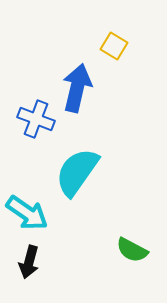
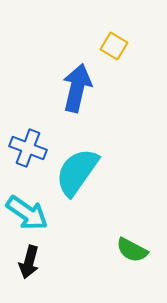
blue cross: moved 8 px left, 29 px down
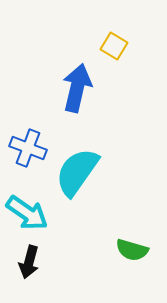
green semicircle: rotated 12 degrees counterclockwise
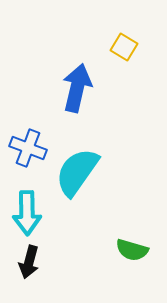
yellow square: moved 10 px right, 1 px down
cyan arrow: rotated 54 degrees clockwise
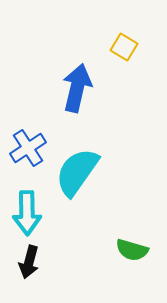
blue cross: rotated 36 degrees clockwise
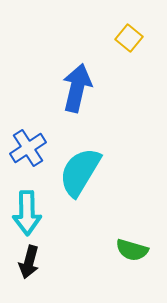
yellow square: moved 5 px right, 9 px up; rotated 8 degrees clockwise
cyan semicircle: moved 3 px right; rotated 4 degrees counterclockwise
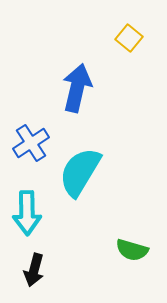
blue cross: moved 3 px right, 5 px up
black arrow: moved 5 px right, 8 px down
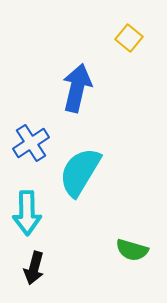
black arrow: moved 2 px up
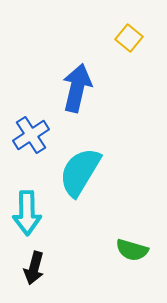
blue cross: moved 8 px up
